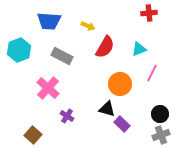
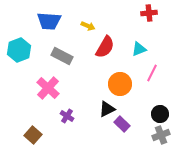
black triangle: rotated 42 degrees counterclockwise
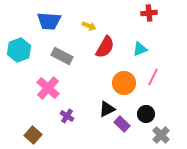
yellow arrow: moved 1 px right
cyan triangle: moved 1 px right
pink line: moved 1 px right, 4 px down
orange circle: moved 4 px right, 1 px up
black circle: moved 14 px left
gray cross: rotated 24 degrees counterclockwise
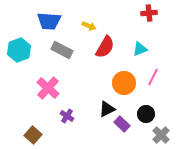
gray rectangle: moved 6 px up
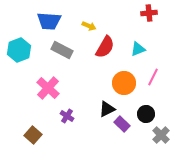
cyan triangle: moved 2 px left
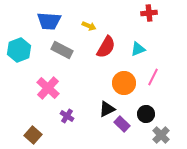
red semicircle: moved 1 px right
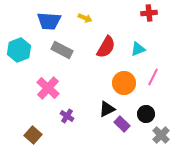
yellow arrow: moved 4 px left, 8 px up
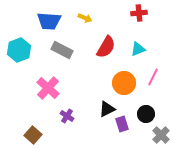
red cross: moved 10 px left
purple rectangle: rotated 28 degrees clockwise
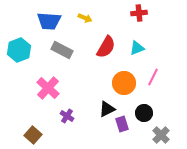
cyan triangle: moved 1 px left, 1 px up
black circle: moved 2 px left, 1 px up
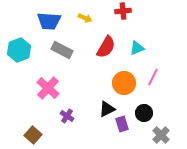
red cross: moved 16 px left, 2 px up
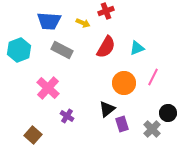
red cross: moved 17 px left; rotated 14 degrees counterclockwise
yellow arrow: moved 2 px left, 5 px down
black triangle: rotated 12 degrees counterclockwise
black circle: moved 24 px right
gray cross: moved 9 px left, 6 px up
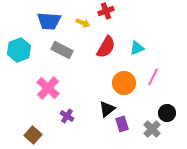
black circle: moved 1 px left
